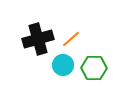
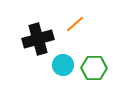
orange line: moved 4 px right, 15 px up
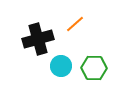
cyan circle: moved 2 px left, 1 px down
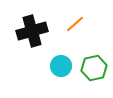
black cross: moved 6 px left, 8 px up
green hexagon: rotated 15 degrees counterclockwise
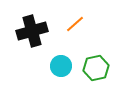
green hexagon: moved 2 px right
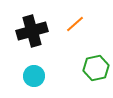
cyan circle: moved 27 px left, 10 px down
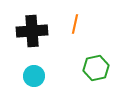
orange line: rotated 36 degrees counterclockwise
black cross: rotated 12 degrees clockwise
